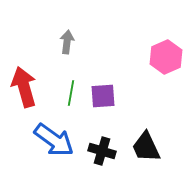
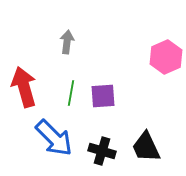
blue arrow: moved 2 px up; rotated 9 degrees clockwise
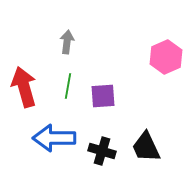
green line: moved 3 px left, 7 px up
blue arrow: rotated 135 degrees clockwise
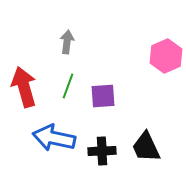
pink hexagon: moved 1 px up
green line: rotated 10 degrees clockwise
blue arrow: rotated 12 degrees clockwise
black cross: rotated 20 degrees counterclockwise
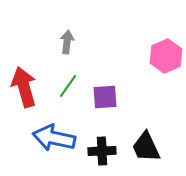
green line: rotated 15 degrees clockwise
purple square: moved 2 px right, 1 px down
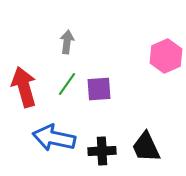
green line: moved 1 px left, 2 px up
purple square: moved 6 px left, 8 px up
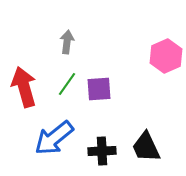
blue arrow: rotated 51 degrees counterclockwise
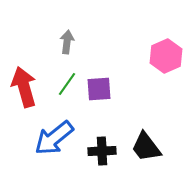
black trapezoid: rotated 12 degrees counterclockwise
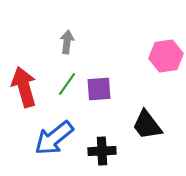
pink hexagon: rotated 16 degrees clockwise
black trapezoid: moved 1 px right, 22 px up
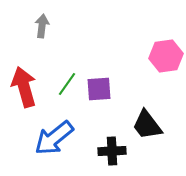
gray arrow: moved 25 px left, 16 px up
black cross: moved 10 px right
